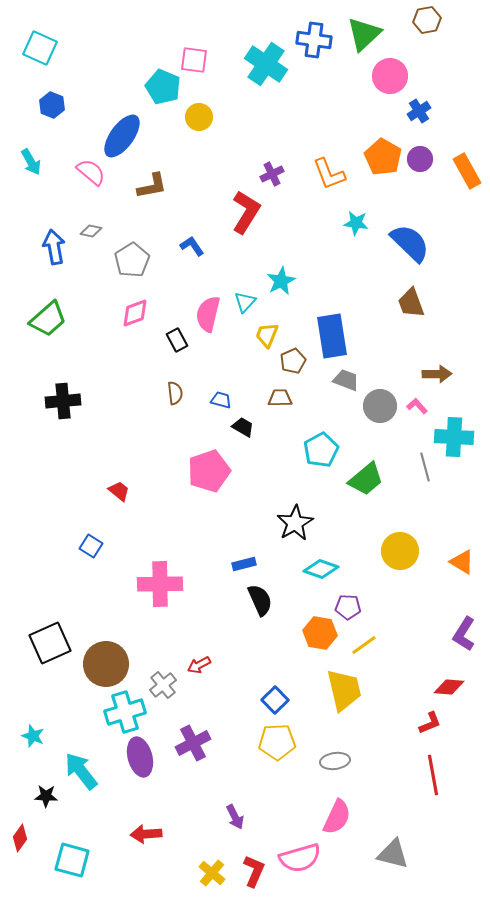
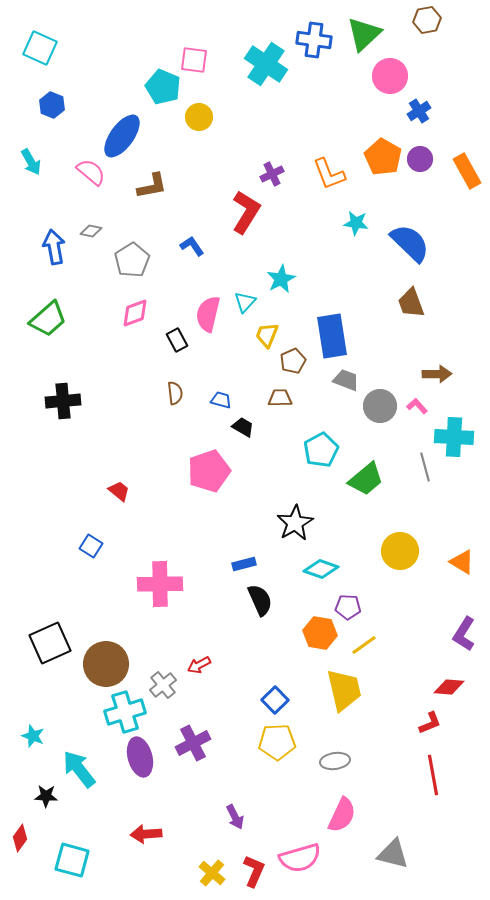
cyan star at (281, 281): moved 2 px up
cyan arrow at (81, 771): moved 2 px left, 2 px up
pink semicircle at (337, 817): moved 5 px right, 2 px up
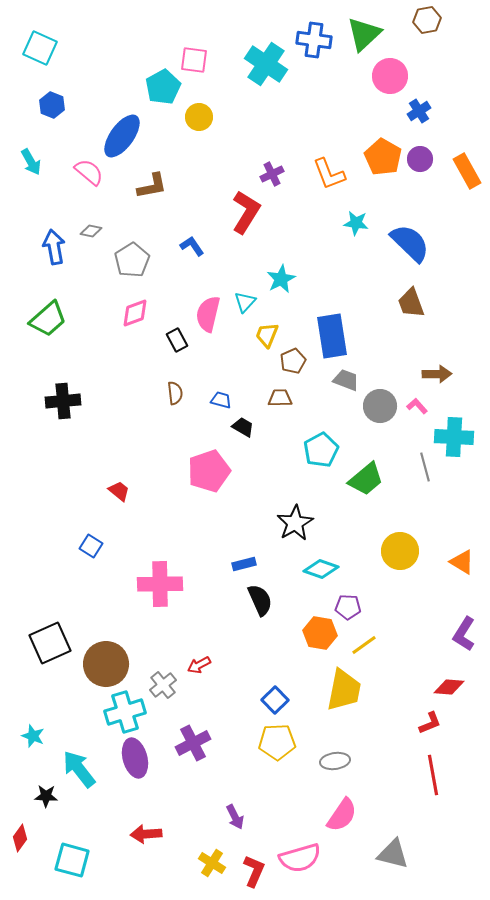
cyan pentagon at (163, 87): rotated 20 degrees clockwise
pink semicircle at (91, 172): moved 2 px left
yellow trapezoid at (344, 690): rotated 24 degrees clockwise
purple ellipse at (140, 757): moved 5 px left, 1 px down
pink semicircle at (342, 815): rotated 9 degrees clockwise
yellow cross at (212, 873): moved 10 px up; rotated 8 degrees counterclockwise
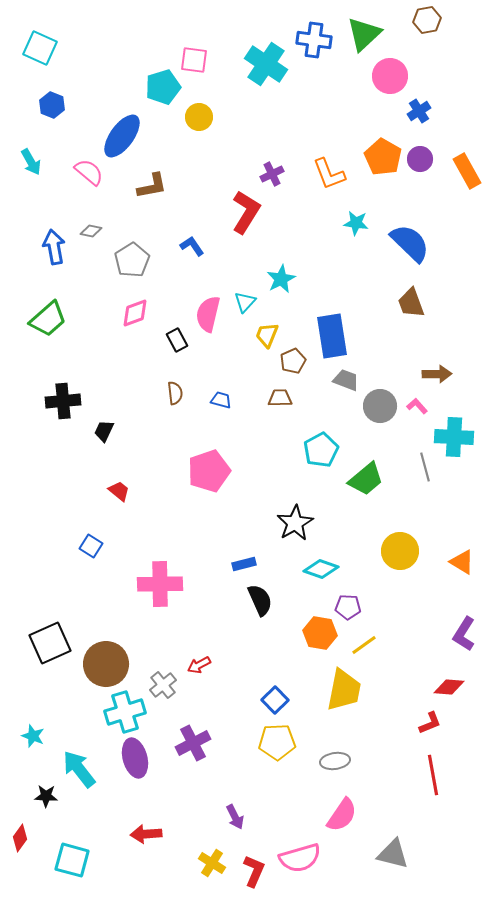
cyan pentagon at (163, 87): rotated 12 degrees clockwise
black trapezoid at (243, 427): moved 139 px left, 4 px down; rotated 95 degrees counterclockwise
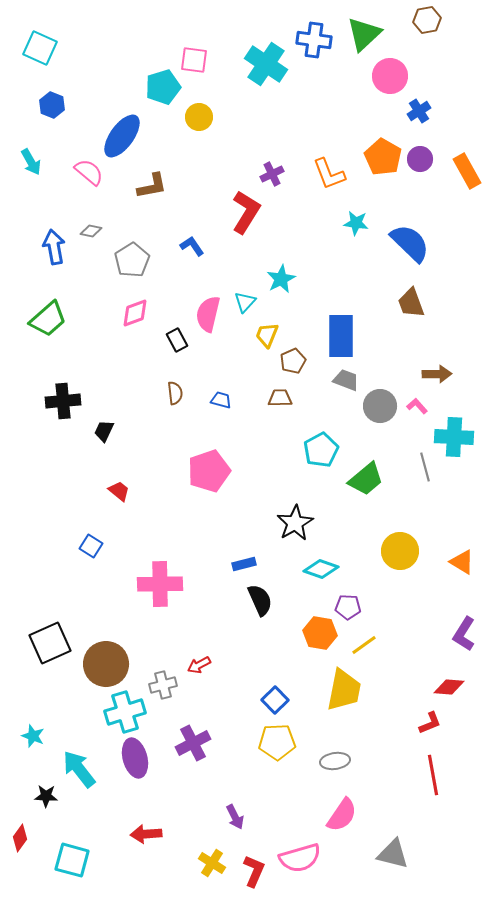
blue rectangle at (332, 336): moved 9 px right; rotated 9 degrees clockwise
gray cross at (163, 685): rotated 24 degrees clockwise
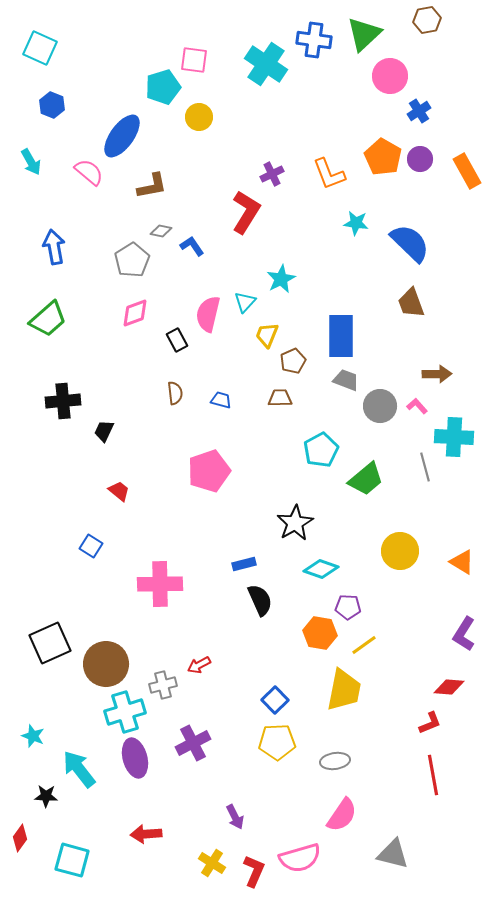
gray diamond at (91, 231): moved 70 px right
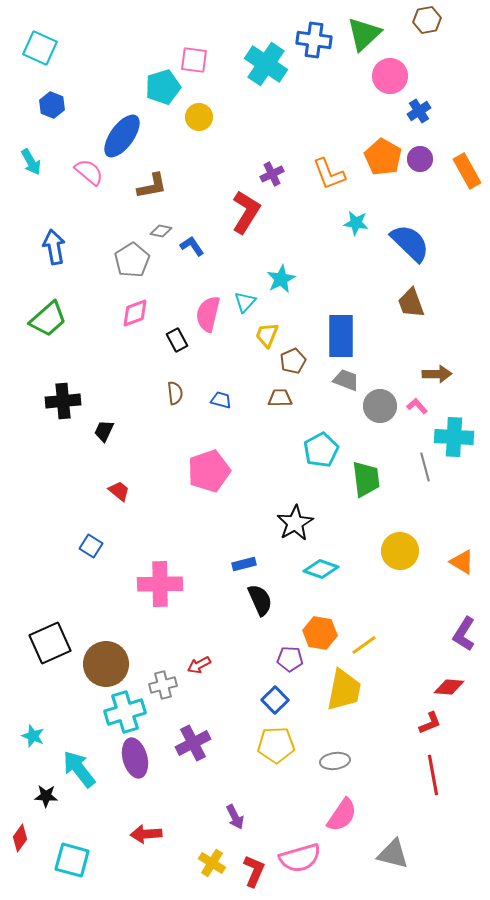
green trapezoid at (366, 479): rotated 57 degrees counterclockwise
purple pentagon at (348, 607): moved 58 px left, 52 px down
yellow pentagon at (277, 742): moved 1 px left, 3 px down
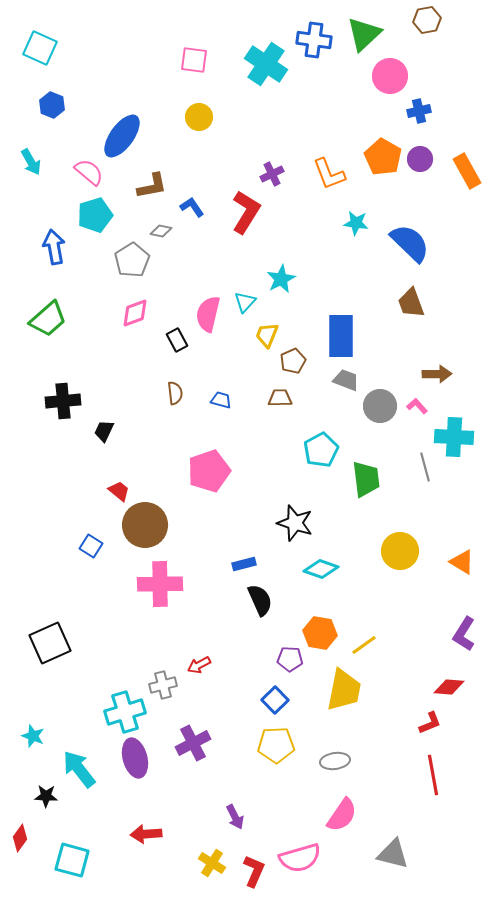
cyan pentagon at (163, 87): moved 68 px left, 128 px down
blue cross at (419, 111): rotated 20 degrees clockwise
blue L-shape at (192, 246): moved 39 px up
black star at (295, 523): rotated 24 degrees counterclockwise
brown circle at (106, 664): moved 39 px right, 139 px up
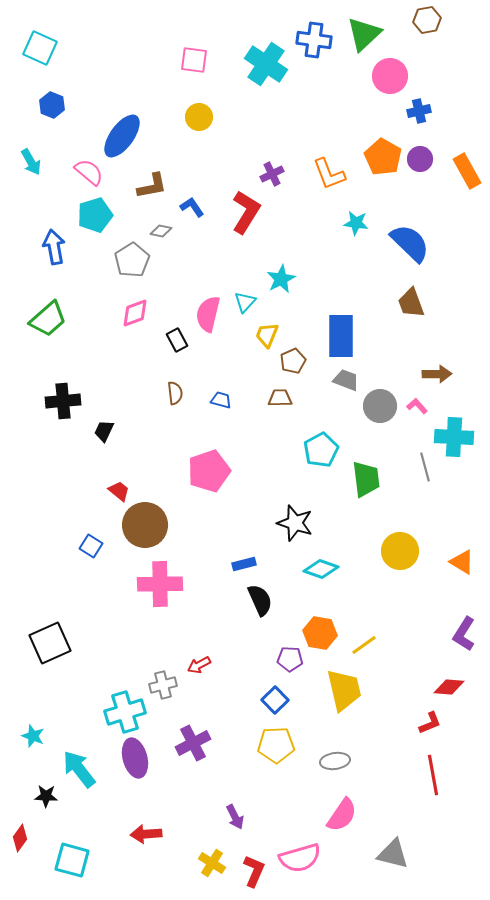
yellow trapezoid at (344, 690): rotated 24 degrees counterclockwise
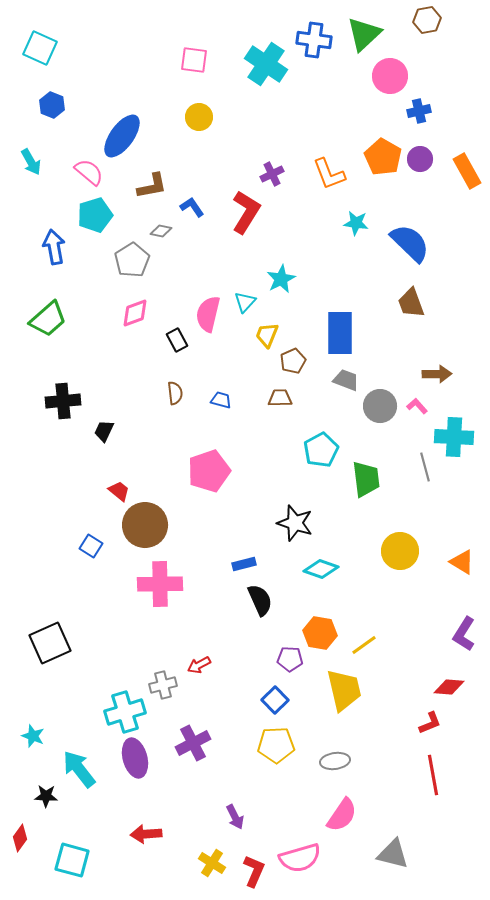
blue rectangle at (341, 336): moved 1 px left, 3 px up
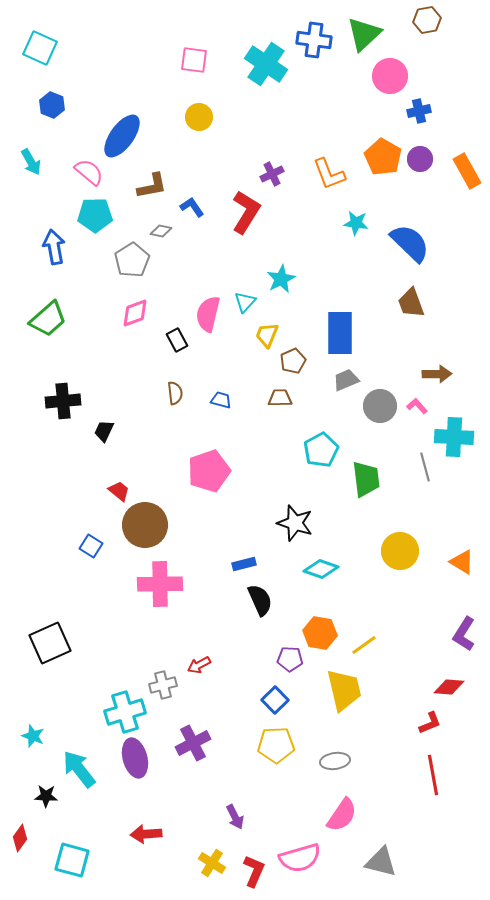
cyan pentagon at (95, 215): rotated 16 degrees clockwise
gray trapezoid at (346, 380): rotated 44 degrees counterclockwise
gray triangle at (393, 854): moved 12 px left, 8 px down
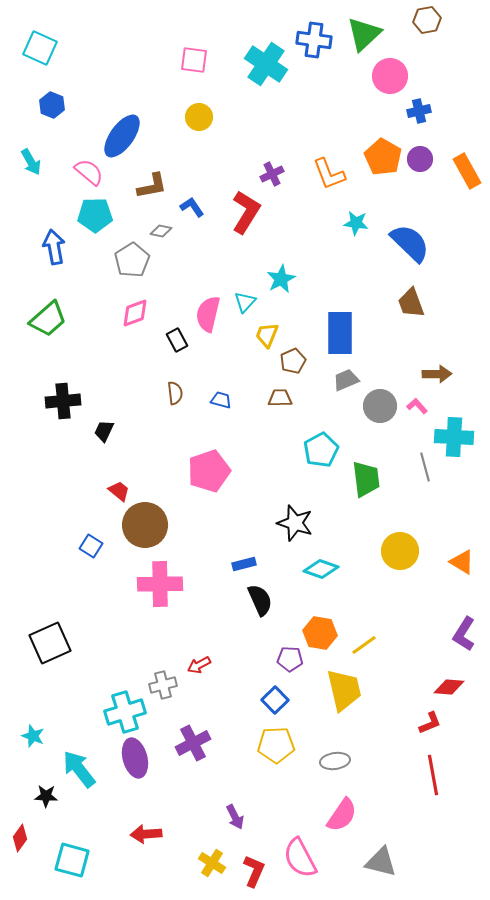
pink semicircle at (300, 858): rotated 78 degrees clockwise
